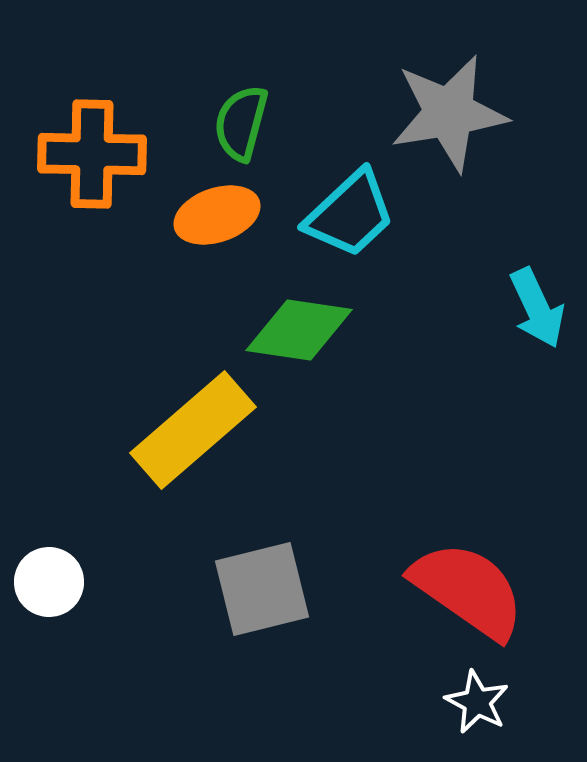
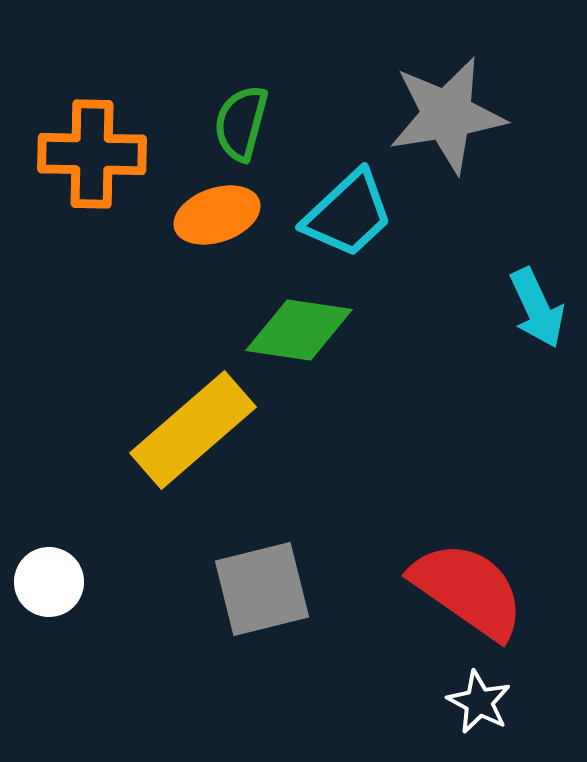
gray star: moved 2 px left, 2 px down
cyan trapezoid: moved 2 px left
white star: moved 2 px right
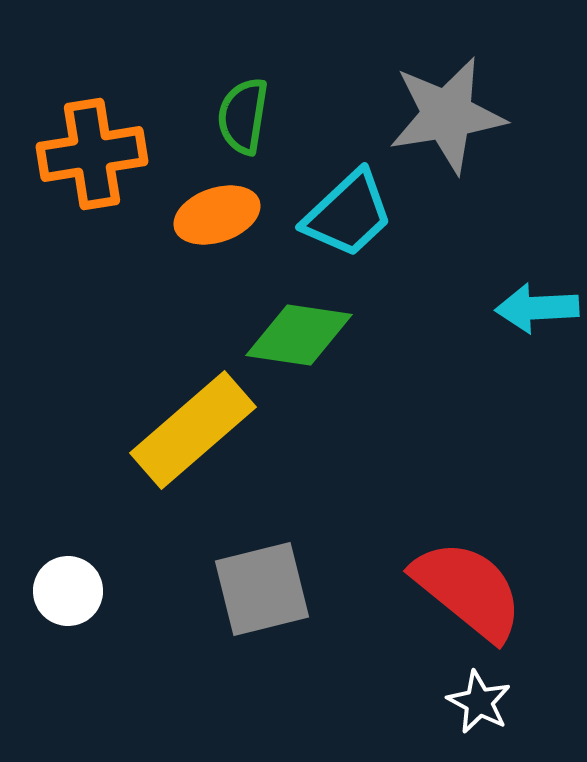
green semicircle: moved 2 px right, 7 px up; rotated 6 degrees counterclockwise
orange cross: rotated 10 degrees counterclockwise
cyan arrow: rotated 112 degrees clockwise
green diamond: moved 5 px down
white circle: moved 19 px right, 9 px down
red semicircle: rotated 4 degrees clockwise
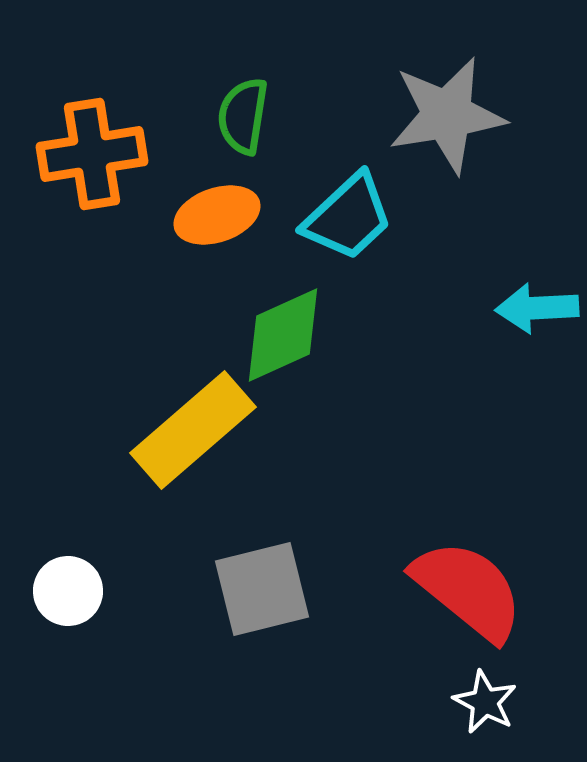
cyan trapezoid: moved 3 px down
green diamond: moved 16 px left; rotated 33 degrees counterclockwise
white star: moved 6 px right
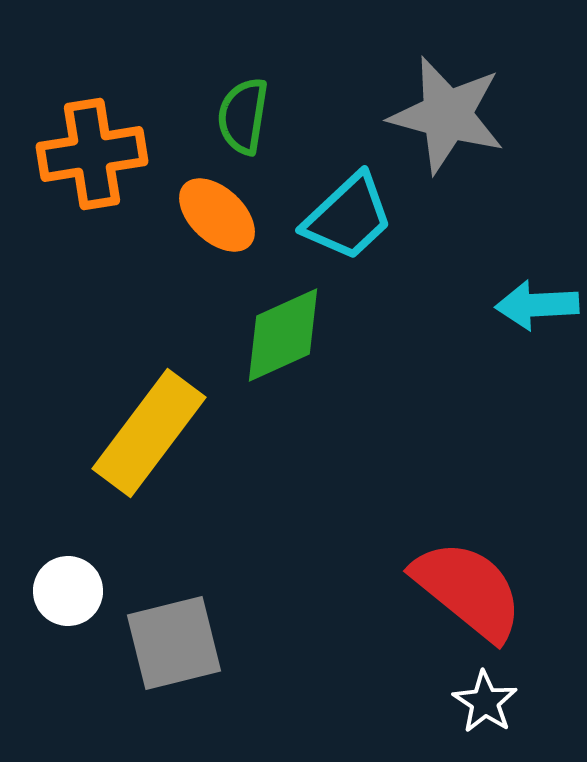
gray star: rotated 24 degrees clockwise
orange ellipse: rotated 62 degrees clockwise
cyan arrow: moved 3 px up
yellow rectangle: moved 44 px left, 3 px down; rotated 12 degrees counterclockwise
gray square: moved 88 px left, 54 px down
white star: rotated 6 degrees clockwise
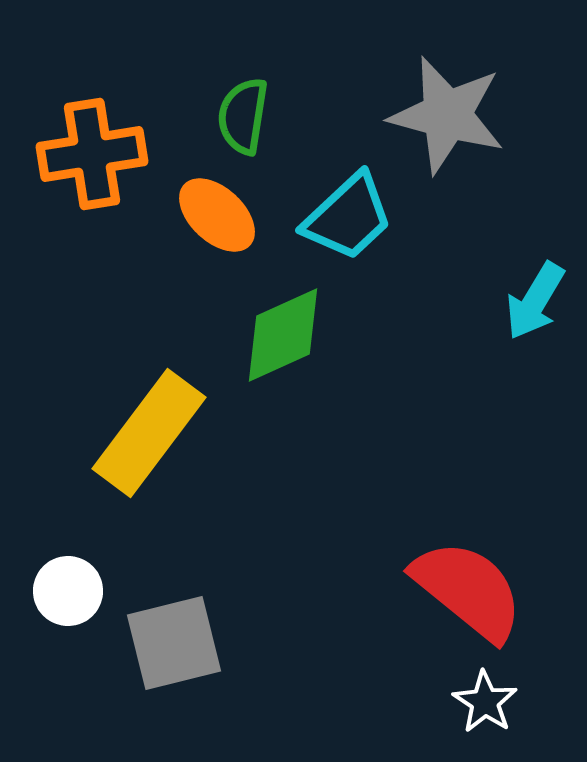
cyan arrow: moved 2 px left, 4 px up; rotated 56 degrees counterclockwise
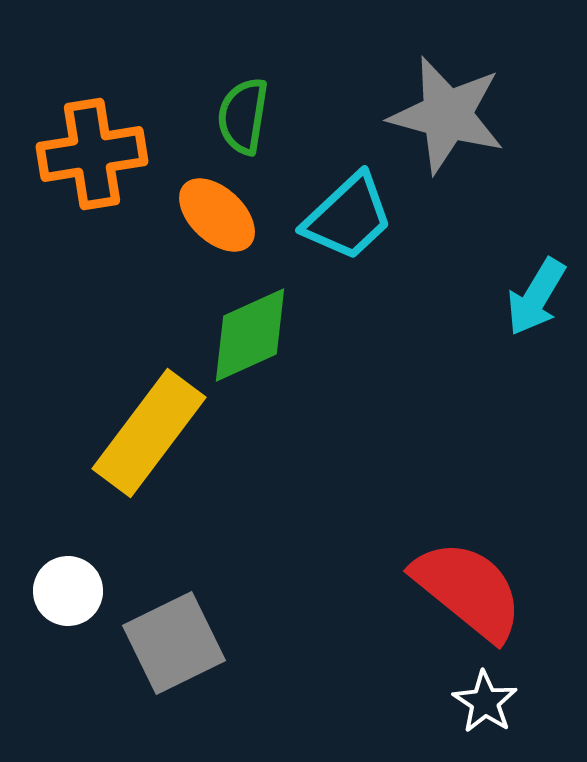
cyan arrow: moved 1 px right, 4 px up
green diamond: moved 33 px left
gray square: rotated 12 degrees counterclockwise
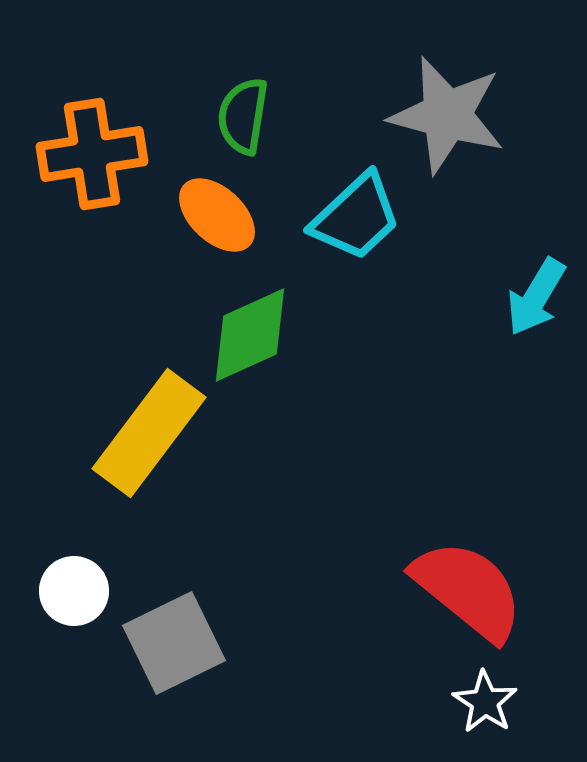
cyan trapezoid: moved 8 px right
white circle: moved 6 px right
